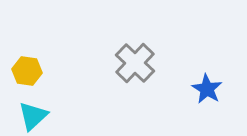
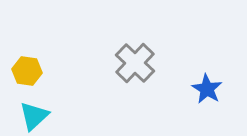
cyan triangle: moved 1 px right
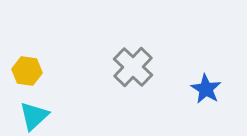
gray cross: moved 2 px left, 4 px down
blue star: moved 1 px left
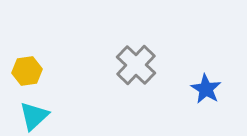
gray cross: moved 3 px right, 2 px up
yellow hexagon: rotated 16 degrees counterclockwise
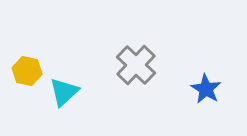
yellow hexagon: rotated 20 degrees clockwise
cyan triangle: moved 30 px right, 24 px up
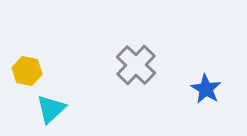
cyan triangle: moved 13 px left, 17 px down
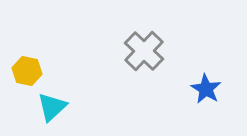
gray cross: moved 8 px right, 14 px up
cyan triangle: moved 1 px right, 2 px up
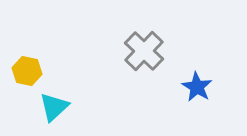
blue star: moved 9 px left, 2 px up
cyan triangle: moved 2 px right
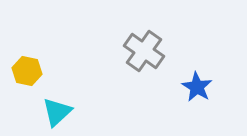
gray cross: rotated 9 degrees counterclockwise
cyan triangle: moved 3 px right, 5 px down
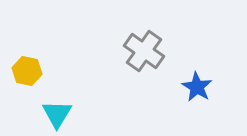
cyan triangle: moved 2 px down; rotated 16 degrees counterclockwise
